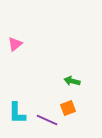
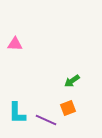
pink triangle: rotated 42 degrees clockwise
green arrow: rotated 49 degrees counterclockwise
purple line: moved 1 px left
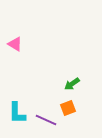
pink triangle: rotated 28 degrees clockwise
green arrow: moved 3 px down
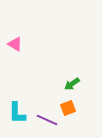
purple line: moved 1 px right
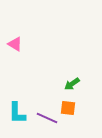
orange square: rotated 28 degrees clockwise
purple line: moved 2 px up
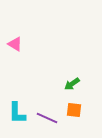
orange square: moved 6 px right, 2 px down
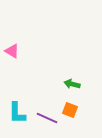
pink triangle: moved 3 px left, 7 px down
green arrow: rotated 49 degrees clockwise
orange square: moved 4 px left; rotated 14 degrees clockwise
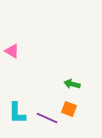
orange square: moved 1 px left, 1 px up
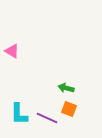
green arrow: moved 6 px left, 4 px down
cyan L-shape: moved 2 px right, 1 px down
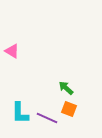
green arrow: rotated 28 degrees clockwise
cyan L-shape: moved 1 px right, 1 px up
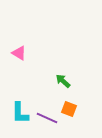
pink triangle: moved 7 px right, 2 px down
green arrow: moved 3 px left, 7 px up
